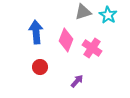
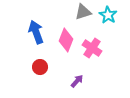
blue arrow: rotated 15 degrees counterclockwise
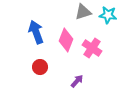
cyan star: rotated 24 degrees counterclockwise
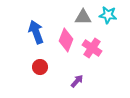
gray triangle: moved 5 px down; rotated 18 degrees clockwise
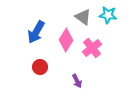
gray triangle: rotated 36 degrees clockwise
blue arrow: rotated 130 degrees counterclockwise
pink diamond: rotated 10 degrees clockwise
pink cross: rotated 18 degrees clockwise
purple arrow: rotated 112 degrees clockwise
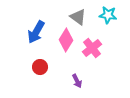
gray triangle: moved 5 px left
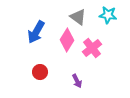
pink diamond: moved 1 px right
red circle: moved 5 px down
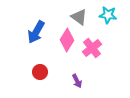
gray triangle: moved 1 px right
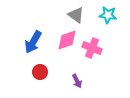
gray triangle: moved 3 px left, 2 px up
blue arrow: moved 3 px left, 10 px down
pink diamond: rotated 40 degrees clockwise
pink cross: rotated 30 degrees counterclockwise
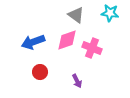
cyan star: moved 2 px right, 2 px up
blue arrow: rotated 40 degrees clockwise
